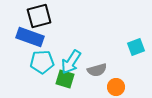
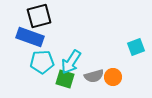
gray semicircle: moved 3 px left, 6 px down
orange circle: moved 3 px left, 10 px up
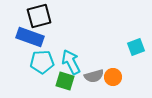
cyan arrow: rotated 120 degrees clockwise
green square: moved 2 px down
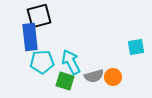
blue rectangle: rotated 64 degrees clockwise
cyan square: rotated 12 degrees clockwise
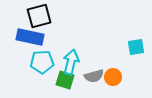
blue rectangle: rotated 72 degrees counterclockwise
cyan arrow: rotated 40 degrees clockwise
green square: moved 1 px up
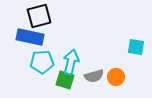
cyan square: rotated 18 degrees clockwise
orange circle: moved 3 px right
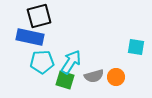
cyan arrow: rotated 20 degrees clockwise
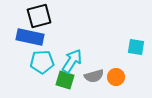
cyan arrow: moved 1 px right, 1 px up
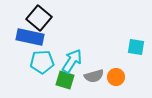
black square: moved 2 px down; rotated 35 degrees counterclockwise
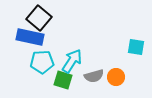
green square: moved 2 px left
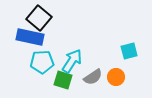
cyan square: moved 7 px left, 4 px down; rotated 24 degrees counterclockwise
gray semicircle: moved 1 px left, 1 px down; rotated 18 degrees counterclockwise
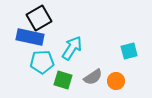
black square: rotated 20 degrees clockwise
cyan arrow: moved 13 px up
orange circle: moved 4 px down
